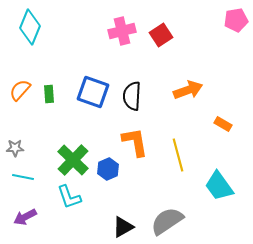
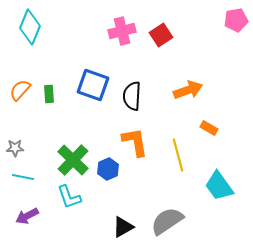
blue square: moved 7 px up
orange rectangle: moved 14 px left, 4 px down
purple arrow: moved 2 px right, 1 px up
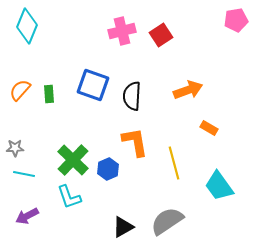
cyan diamond: moved 3 px left, 1 px up
yellow line: moved 4 px left, 8 px down
cyan line: moved 1 px right, 3 px up
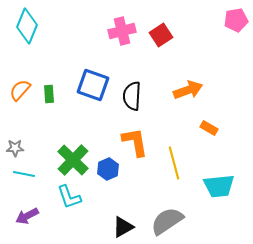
cyan trapezoid: rotated 60 degrees counterclockwise
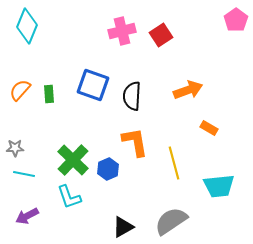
pink pentagon: rotated 25 degrees counterclockwise
gray semicircle: moved 4 px right
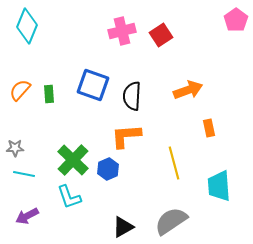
orange rectangle: rotated 48 degrees clockwise
orange L-shape: moved 9 px left, 6 px up; rotated 84 degrees counterclockwise
cyan trapezoid: rotated 92 degrees clockwise
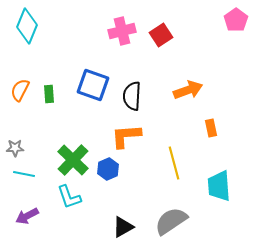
orange semicircle: rotated 15 degrees counterclockwise
orange rectangle: moved 2 px right
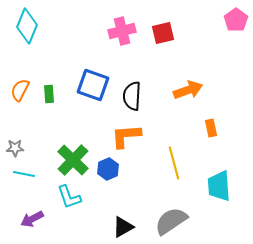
red square: moved 2 px right, 2 px up; rotated 20 degrees clockwise
purple arrow: moved 5 px right, 3 px down
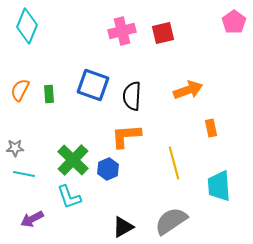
pink pentagon: moved 2 px left, 2 px down
